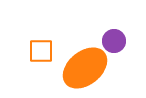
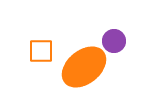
orange ellipse: moved 1 px left, 1 px up
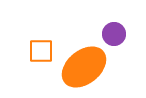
purple circle: moved 7 px up
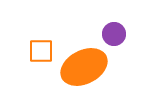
orange ellipse: rotated 12 degrees clockwise
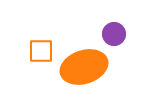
orange ellipse: rotated 9 degrees clockwise
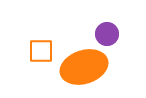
purple circle: moved 7 px left
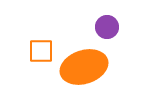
purple circle: moved 7 px up
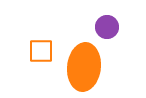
orange ellipse: rotated 66 degrees counterclockwise
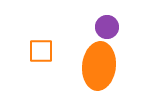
orange ellipse: moved 15 px right, 1 px up
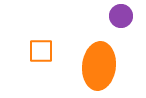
purple circle: moved 14 px right, 11 px up
